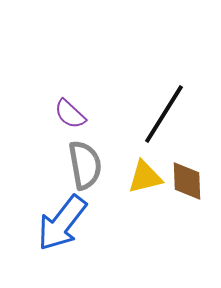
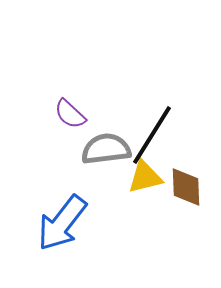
black line: moved 12 px left, 21 px down
gray semicircle: moved 21 px right, 16 px up; rotated 87 degrees counterclockwise
brown diamond: moved 1 px left, 6 px down
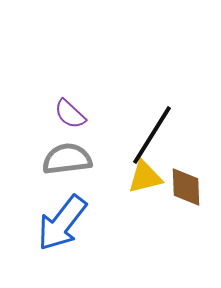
gray semicircle: moved 39 px left, 10 px down
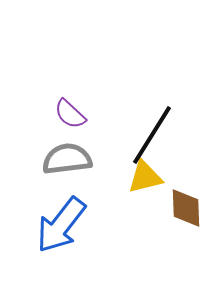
brown diamond: moved 21 px down
blue arrow: moved 1 px left, 2 px down
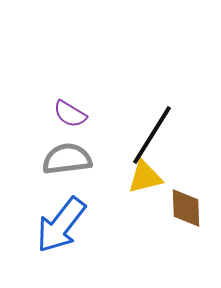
purple semicircle: rotated 12 degrees counterclockwise
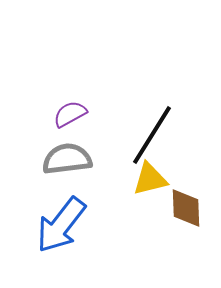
purple semicircle: rotated 120 degrees clockwise
yellow triangle: moved 5 px right, 2 px down
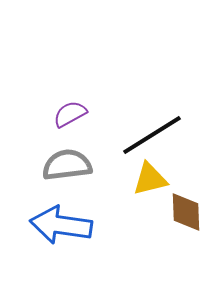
black line: rotated 26 degrees clockwise
gray semicircle: moved 6 px down
brown diamond: moved 4 px down
blue arrow: rotated 60 degrees clockwise
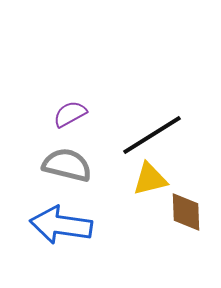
gray semicircle: rotated 21 degrees clockwise
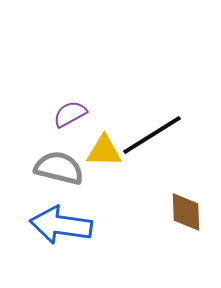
gray semicircle: moved 8 px left, 3 px down
yellow triangle: moved 46 px left, 28 px up; rotated 15 degrees clockwise
